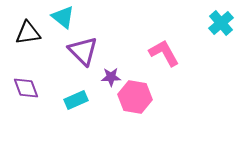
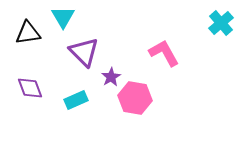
cyan triangle: rotated 20 degrees clockwise
purple triangle: moved 1 px right, 1 px down
purple star: rotated 30 degrees counterclockwise
purple diamond: moved 4 px right
pink hexagon: moved 1 px down
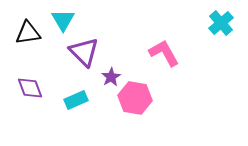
cyan triangle: moved 3 px down
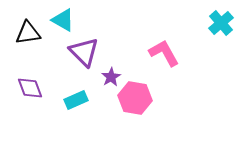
cyan triangle: rotated 30 degrees counterclockwise
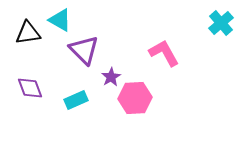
cyan triangle: moved 3 px left
purple triangle: moved 2 px up
pink hexagon: rotated 12 degrees counterclockwise
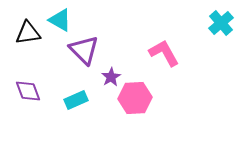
purple diamond: moved 2 px left, 3 px down
